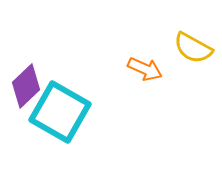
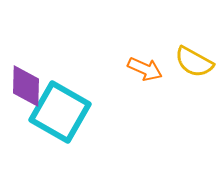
yellow semicircle: moved 1 px right, 14 px down
purple diamond: rotated 45 degrees counterclockwise
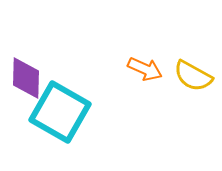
yellow semicircle: moved 1 px left, 14 px down
purple diamond: moved 8 px up
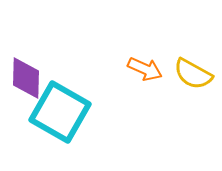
yellow semicircle: moved 2 px up
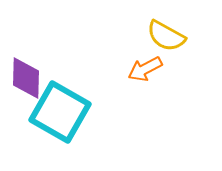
orange arrow: rotated 128 degrees clockwise
yellow semicircle: moved 27 px left, 38 px up
